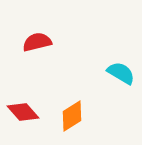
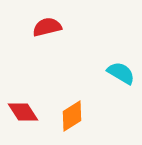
red semicircle: moved 10 px right, 15 px up
red diamond: rotated 8 degrees clockwise
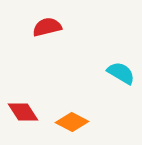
orange diamond: moved 6 px down; rotated 60 degrees clockwise
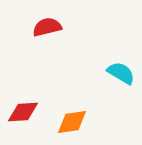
red diamond: rotated 60 degrees counterclockwise
orange diamond: rotated 36 degrees counterclockwise
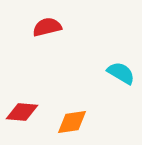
red diamond: moved 1 px left; rotated 8 degrees clockwise
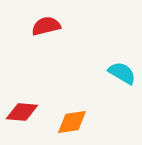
red semicircle: moved 1 px left, 1 px up
cyan semicircle: moved 1 px right
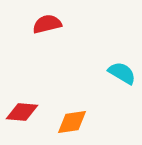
red semicircle: moved 1 px right, 2 px up
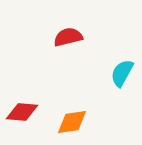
red semicircle: moved 21 px right, 13 px down
cyan semicircle: rotated 92 degrees counterclockwise
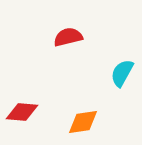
orange diamond: moved 11 px right
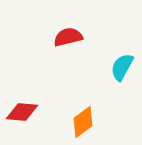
cyan semicircle: moved 6 px up
orange diamond: rotated 28 degrees counterclockwise
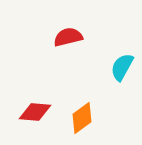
red diamond: moved 13 px right
orange diamond: moved 1 px left, 4 px up
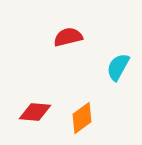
cyan semicircle: moved 4 px left
